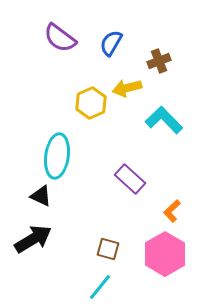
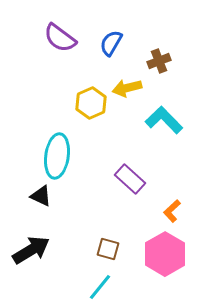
black arrow: moved 2 px left, 11 px down
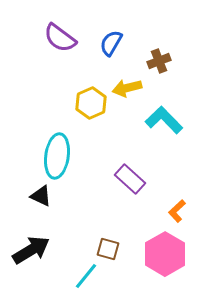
orange L-shape: moved 5 px right
cyan line: moved 14 px left, 11 px up
